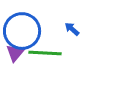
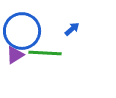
blue arrow: rotated 98 degrees clockwise
purple triangle: moved 2 px down; rotated 18 degrees clockwise
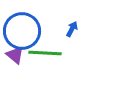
blue arrow: rotated 21 degrees counterclockwise
purple triangle: rotated 48 degrees counterclockwise
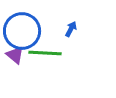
blue arrow: moved 1 px left
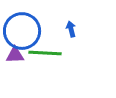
blue arrow: rotated 42 degrees counterclockwise
purple triangle: rotated 42 degrees counterclockwise
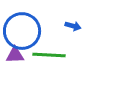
blue arrow: moved 2 px right, 3 px up; rotated 119 degrees clockwise
green line: moved 4 px right, 2 px down
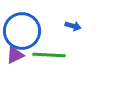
purple triangle: rotated 24 degrees counterclockwise
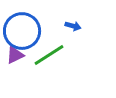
green line: rotated 36 degrees counterclockwise
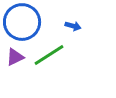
blue circle: moved 9 px up
purple triangle: moved 2 px down
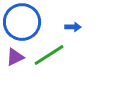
blue arrow: moved 1 px down; rotated 14 degrees counterclockwise
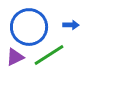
blue circle: moved 7 px right, 5 px down
blue arrow: moved 2 px left, 2 px up
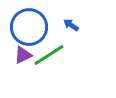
blue arrow: rotated 147 degrees counterclockwise
purple triangle: moved 8 px right, 2 px up
